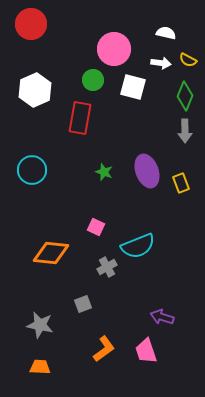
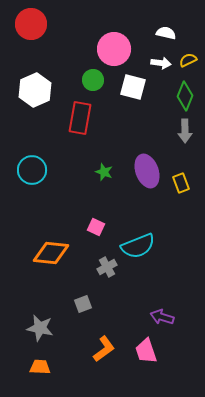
yellow semicircle: rotated 126 degrees clockwise
gray star: moved 3 px down
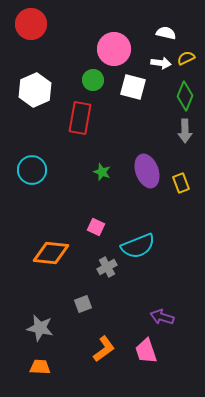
yellow semicircle: moved 2 px left, 2 px up
green star: moved 2 px left
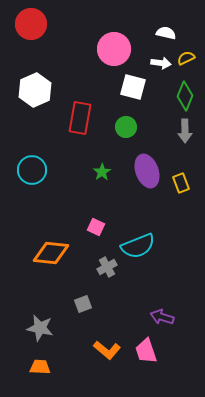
green circle: moved 33 px right, 47 px down
green star: rotated 18 degrees clockwise
orange L-shape: moved 3 px right, 1 px down; rotated 76 degrees clockwise
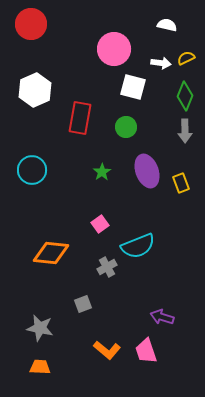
white semicircle: moved 1 px right, 8 px up
pink square: moved 4 px right, 3 px up; rotated 30 degrees clockwise
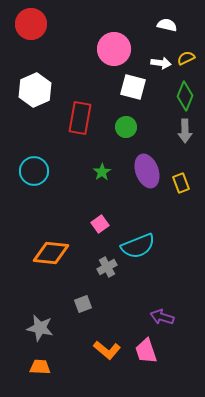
cyan circle: moved 2 px right, 1 px down
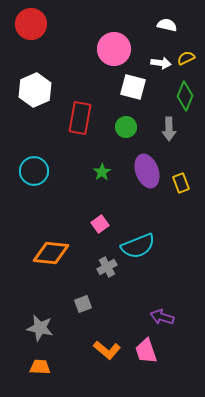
gray arrow: moved 16 px left, 2 px up
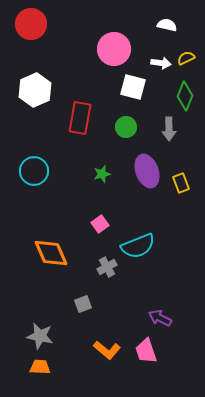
green star: moved 2 px down; rotated 18 degrees clockwise
orange diamond: rotated 60 degrees clockwise
purple arrow: moved 2 px left, 1 px down; rotated 10 degrees clockwise
gray star: moved 8 px down
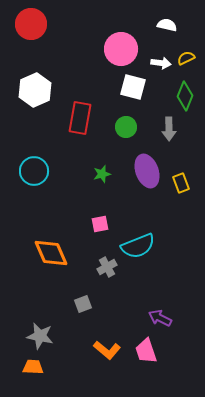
pink circle: moved 7 px right
pink square: rotated 24 degrees clockwise
orange trapezoid: moved 7 px left
